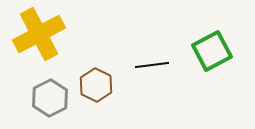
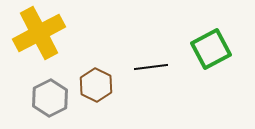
yellow cross: moved 1 px up
green square: moved 1 px left, 2 px up
black line: moved 1 px left, 2 px down
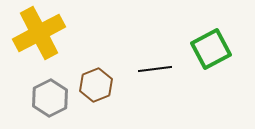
black line: moved 4 px right, 2 px down
brown hexagon: rotated 12 degrees clockwise
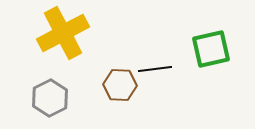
yellow cross: moved 24 px right
green square: rotated 15 degrees clockwise
brown hexagon: moved 24 px right; rotated 24 degrees clockwise
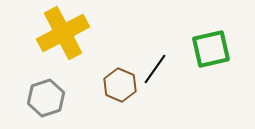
black line: rotated 48 degrees counterclockwise
brown hexagon: rotated 20 degrees clockwise
gray hexagon: moved 4 px left; rotated 9 degrees clockwise
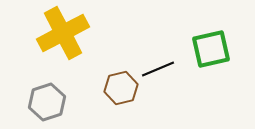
black line: moved 3 px right; rotated 32 degrees clockwise
brown hexagon: moved 1 px right, 3 px down; rotated 24 degrees clockwise
gray hexagon: moved 1 px right, 4 px down
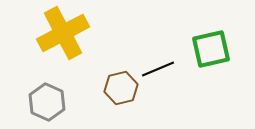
gray hexagon: rotated 18 degrees counterclockwise
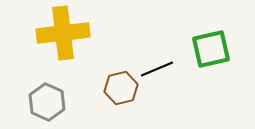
yellow cross: rotated 21 degrees clockwise
black line: moved 1 px left
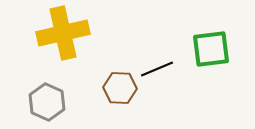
yellow cross: rotated 6 degrees counterclockwise
green square: rotated 6 degrees clockwise
brown hexagon: moved 1 px left; rotated 16 degrees clockwise
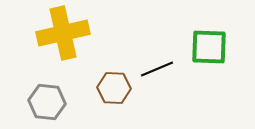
green square: moved 2 px left, 2 px up; rotated 9 degrees clockwise
brown hexagon: moved 6 px left
gray hexagon: rotated 18 degrees counterclockwise
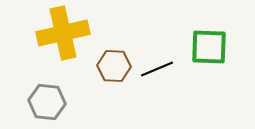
brown hexagon: moved 22 px up
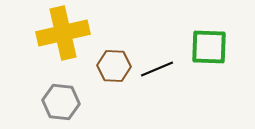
gray hexagon: moved 14 px right
